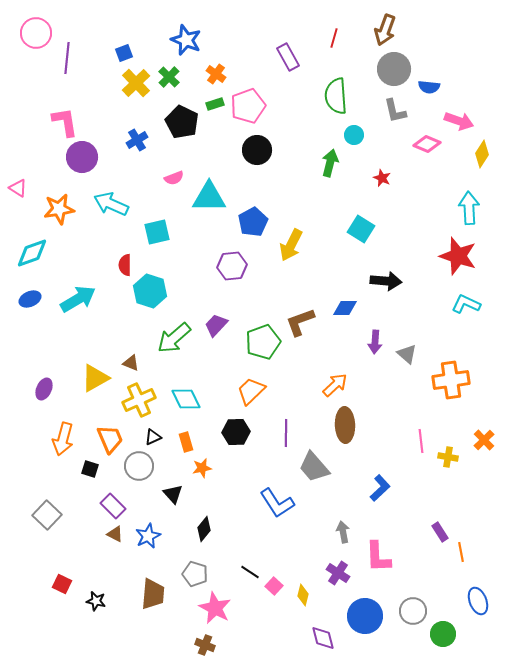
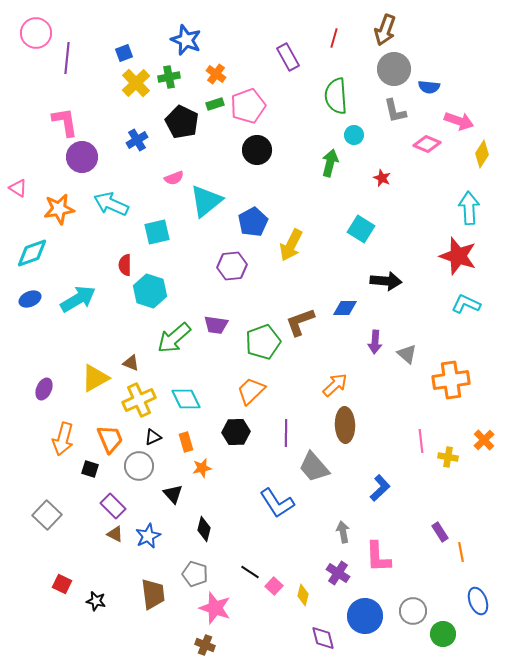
green cross at (169, 77): rotated 35 degrees clockwise
cyan triangle at (209, 197): moved 3 px left, 4 px down; rotated 39 degrees counterclockwise
purple trapezoid at (216, 325): rotated 125 degrees counterclockwise
black diamond at (204, 529): rotated 25 degrees counterclockwise
brown trapezoid at (153, 594): rotated 12 degrees counterclockwise
pink star at (215, 608): rotated 8 degrees counterclockwise
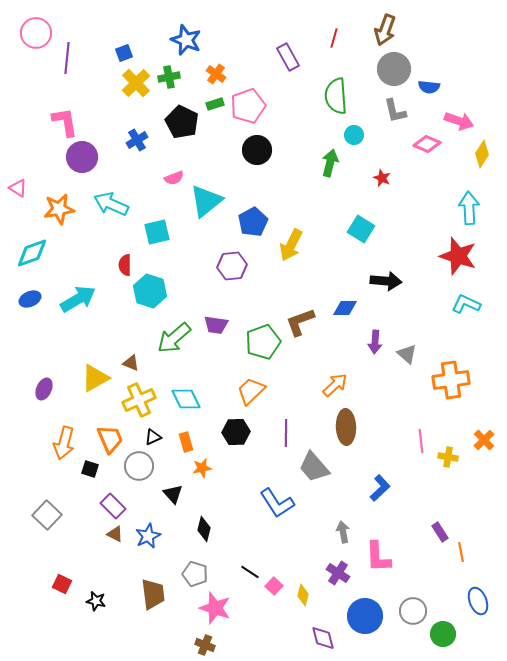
brown ellipse at (345, 425): moved 1 px right, 2 px down
orange arrow at (63, 439): moved 1 px right, 4 px down
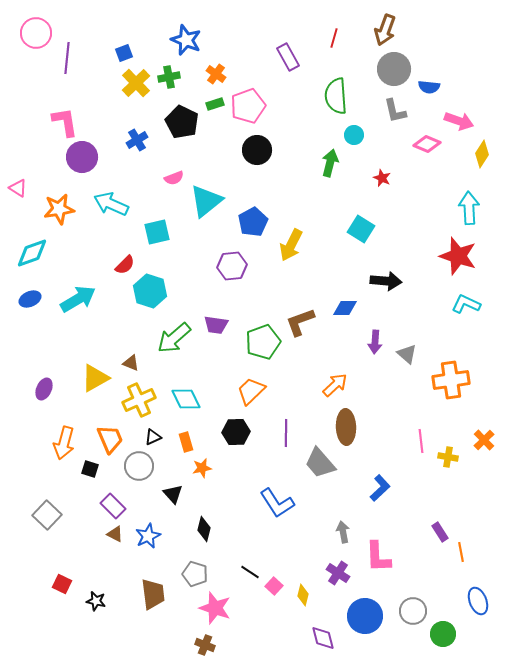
red semicircle at (125, 265): rotated 135 degrees counterclockwise
gray trapezoid at (314, 467): moved 6 px right, 4 px up
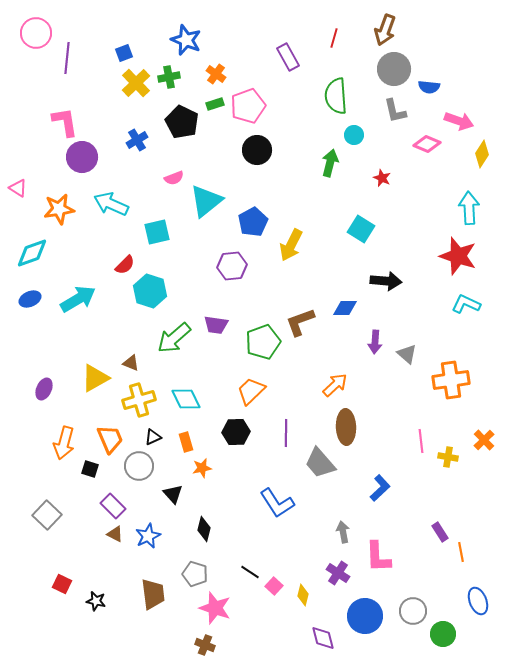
yellow cross at (139, 400): rotated 8 degrees clockwise
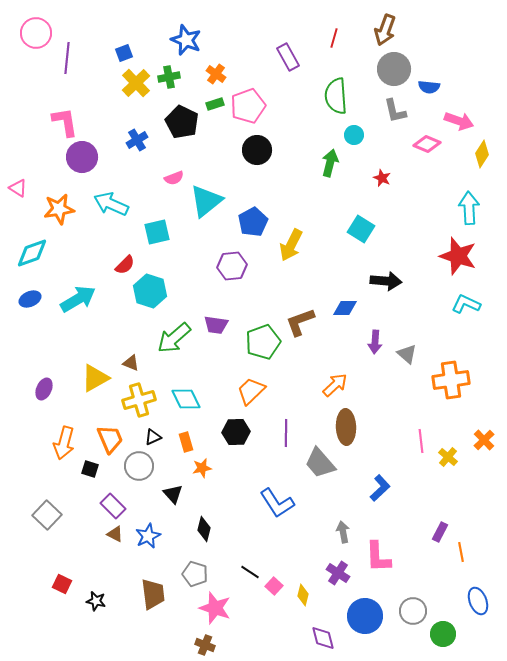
yellow cross at (448, 457): rotated 30 degrees clockwise
purple rectangle at (440, 532): rotated 60 degrees clockwise
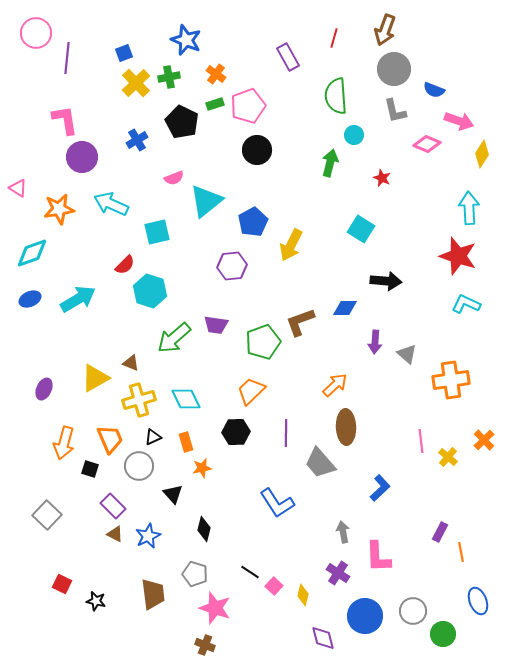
blue semicircle at (429, 87): moved 5 px right, 3 px down; rotated 15 degrees clockwise
pink L-shape at (65, 122): moved 2 px up
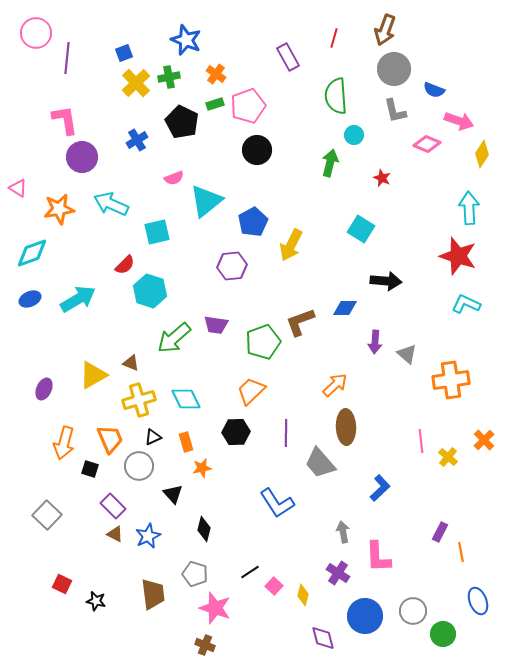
yellow triangle at (95, 378): moved 2 px left, 3 px up
black line at (250, 572): rotated 66 degrees counterclockwise
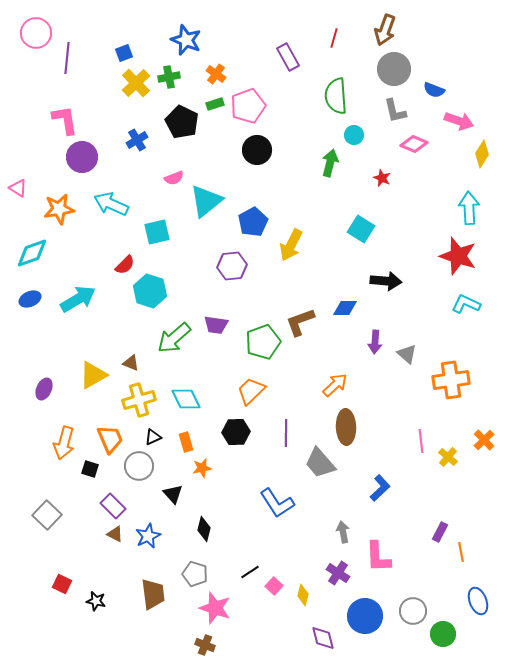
pink diamond at (427, 144): moved 13 px left
